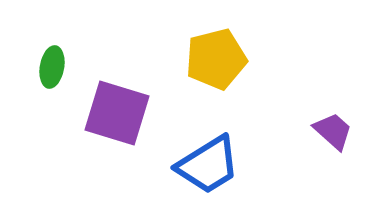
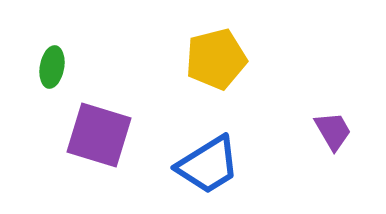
purple square: moved 18 px left, 22 px down
purple trapezoid: rotated 18 degrees clockwise
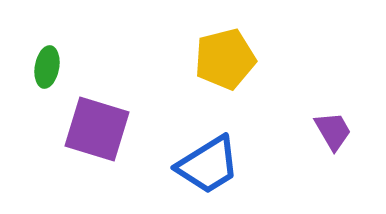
yellow pentagon: moved 9 px right
green ellipse: moved 5 px left
purple square: moved 2 px left, 6 px up
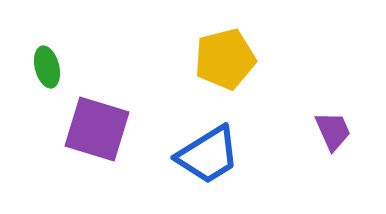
green ellipse: rotated 24 degrees counterclockwise
purple trapezoid: rotated 6 degrees clockwise
blue trapezoid: moved 10 px up
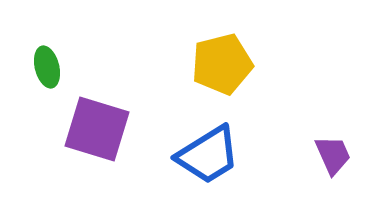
yellow pentagon: moved 3 px left, 5 px down
purple trapezoid: moved 24 px down
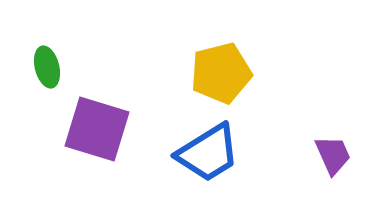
yellow pentagon: moved 1 px left, 9 px down
blue trapezoid: moved 2 px up
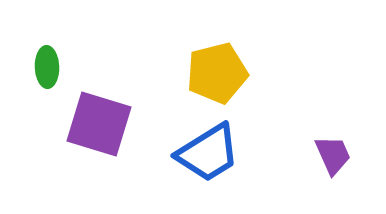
green ellipse: rotated 12 degrees clockwise
yellow pentagon: moved 4 px left
purple square: moved 2 px right, 5 px up
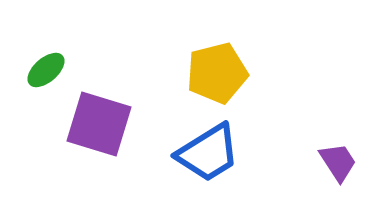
green ellipse: moved 1 px left, 3 px down; rotated 51 degrees clockwise
purple trapezoid: moved 5 px right, 7 px down; rotated 9 degrees counterclockwise
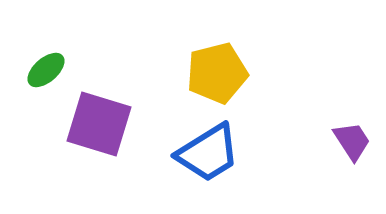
purple trapezoid: moved 14 px right, 21 px up
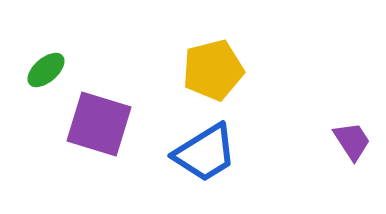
yellow pentagon: moved 4 px left, 3 px up
blue trapezoid: moved 3 px left
